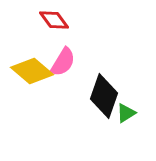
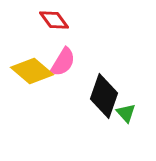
green triangle: rotated 40 degrees counterclockwise
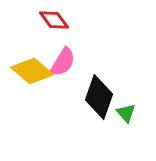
black diamond: moved 5 px left, 1 px down
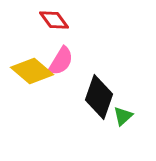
pink semicircle: moved 2 px left, 1 px up
green triangle: moved 3 px left, 3 px down; rotated 30 degrees clockwise
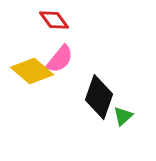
pink semicircle: moved 1 px left, 2 px up; rotated 8 degrees clockwise
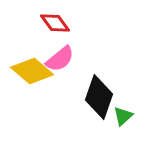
red diamond: moved 1 px right, 3 px down
pink semicircle: rotated 12 degrees clockwise
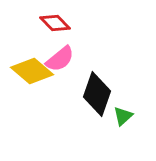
red diamond: rotated 8 degrees counterclockwise
black diamond: moved 2 px left, 3 px up
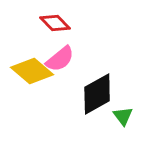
black diamond: rotated 42 degrees clockwise
green triangle: rotated 25 degrees counterclockwise
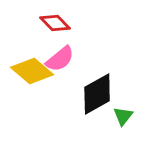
green triangle: rotated 15 degrees clockwise
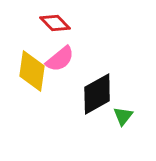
yellow diamond: rotated 57 degrees clockwise
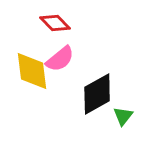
yellow diamond: rotated 15 degrees counterclockwise
